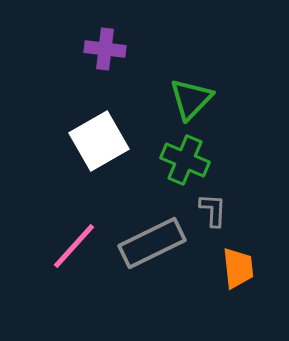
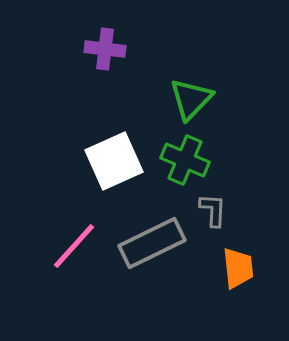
white square: moved 15 px right, 20 px down; rotated 6 degrees clockwise
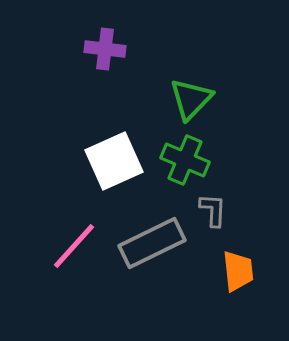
orange trapezoid: moved 3 px down
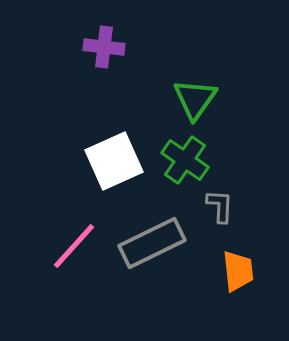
purple cross: moved 1 px left, 2 px up
green triangle: moved 4 px right; rotated 9 degrees counterclockwise
green cross: rotated 12 degrees clockwise
gray L-shape: moved 7 px right, 4 px up
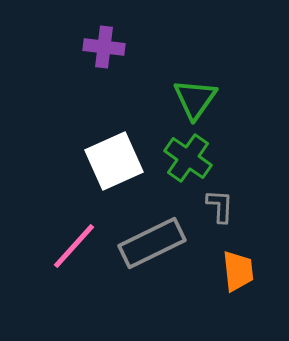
green cross: moved 3 px right, 2 px up
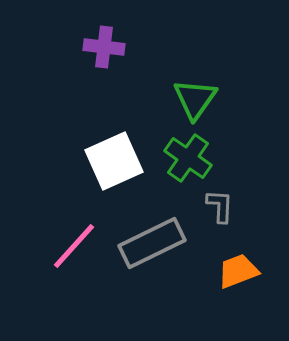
orange trapezoid: rotated 105 degrees counterclockwise
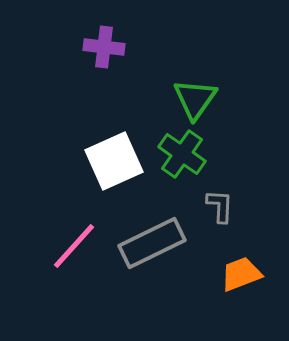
green cross: moved 6 px left, 4 px up
orange trapezoid: moved 3 px right, 3 px down
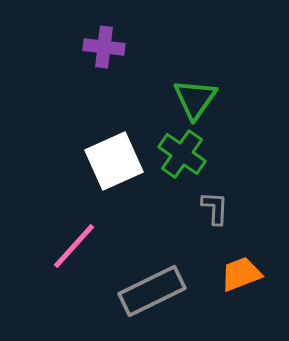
gray L-shape: moved 5 px left, 2 px down
gray rectangle: moved 48 px down
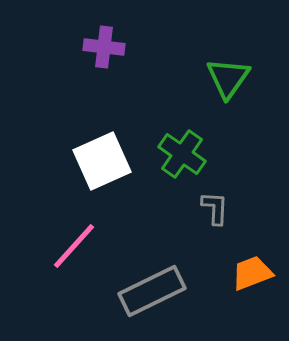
green triangle: moved 33 px right, 21 px up
white square: moved 12 px left
orange trapezoid: moved 11 px right, 1 px up
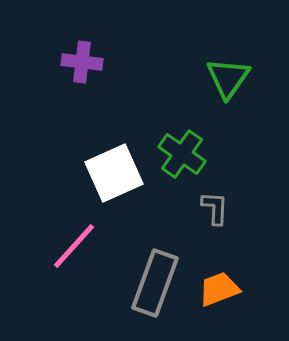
purple cross: moved 22 px left, 15 px down
white square: moved 12 px right, 12 px down
orange trapezoid: moved 33 px left, 16 px down
gray rectangle: moved 3 px right, 8 px up; rotated 44 degrees counterclockwise
